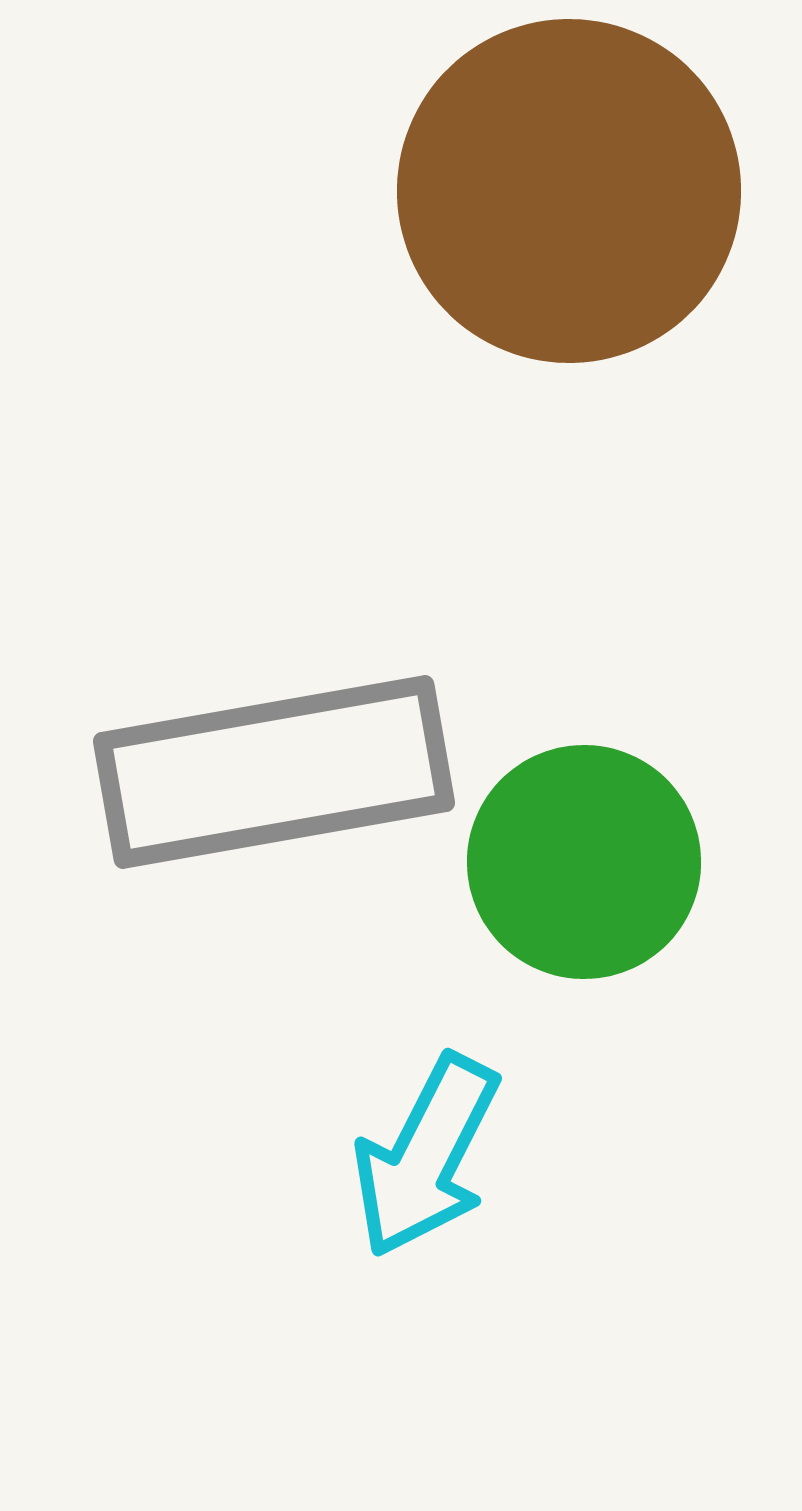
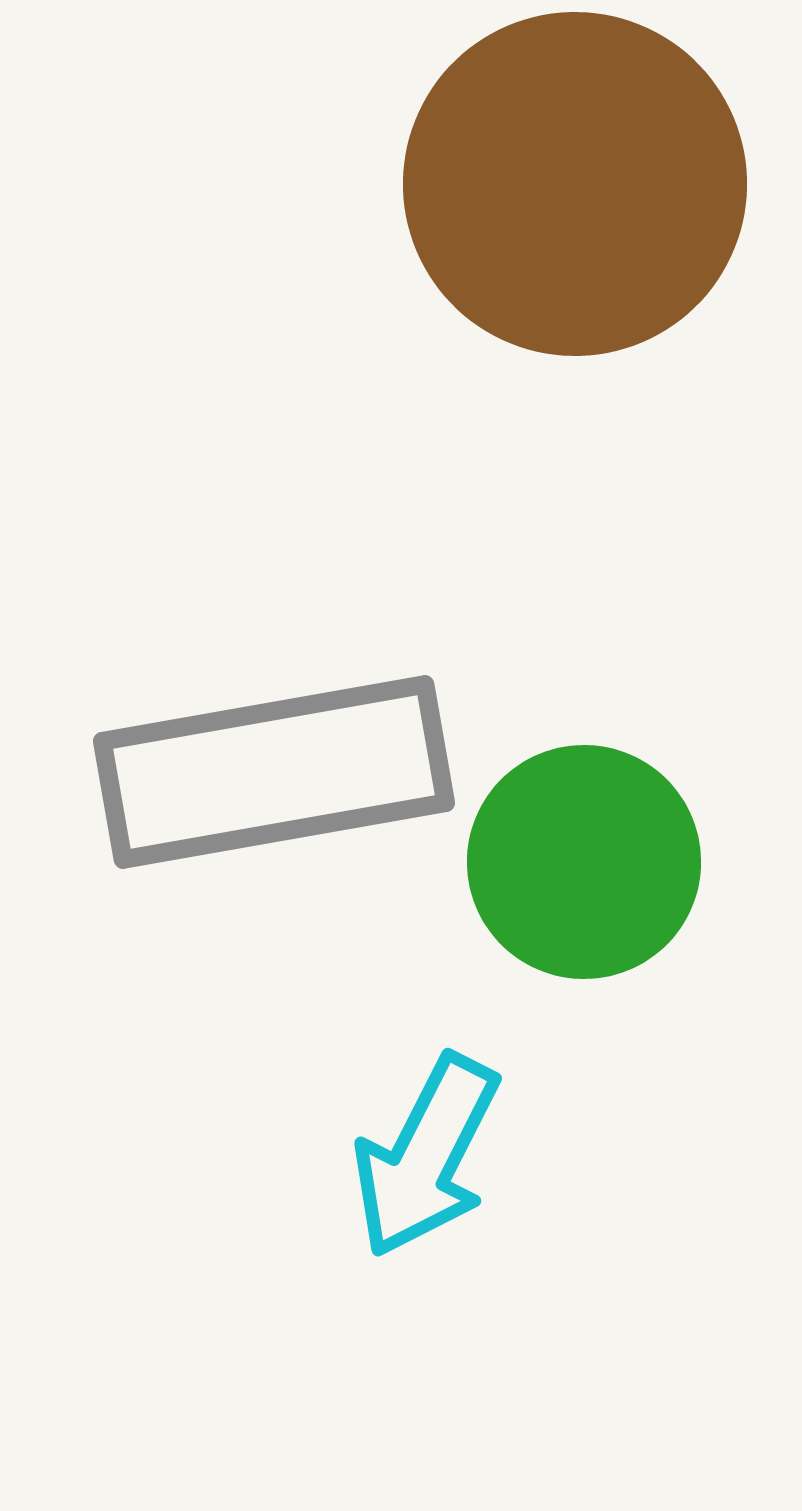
brown circle: moved 6 px right, 7 px up
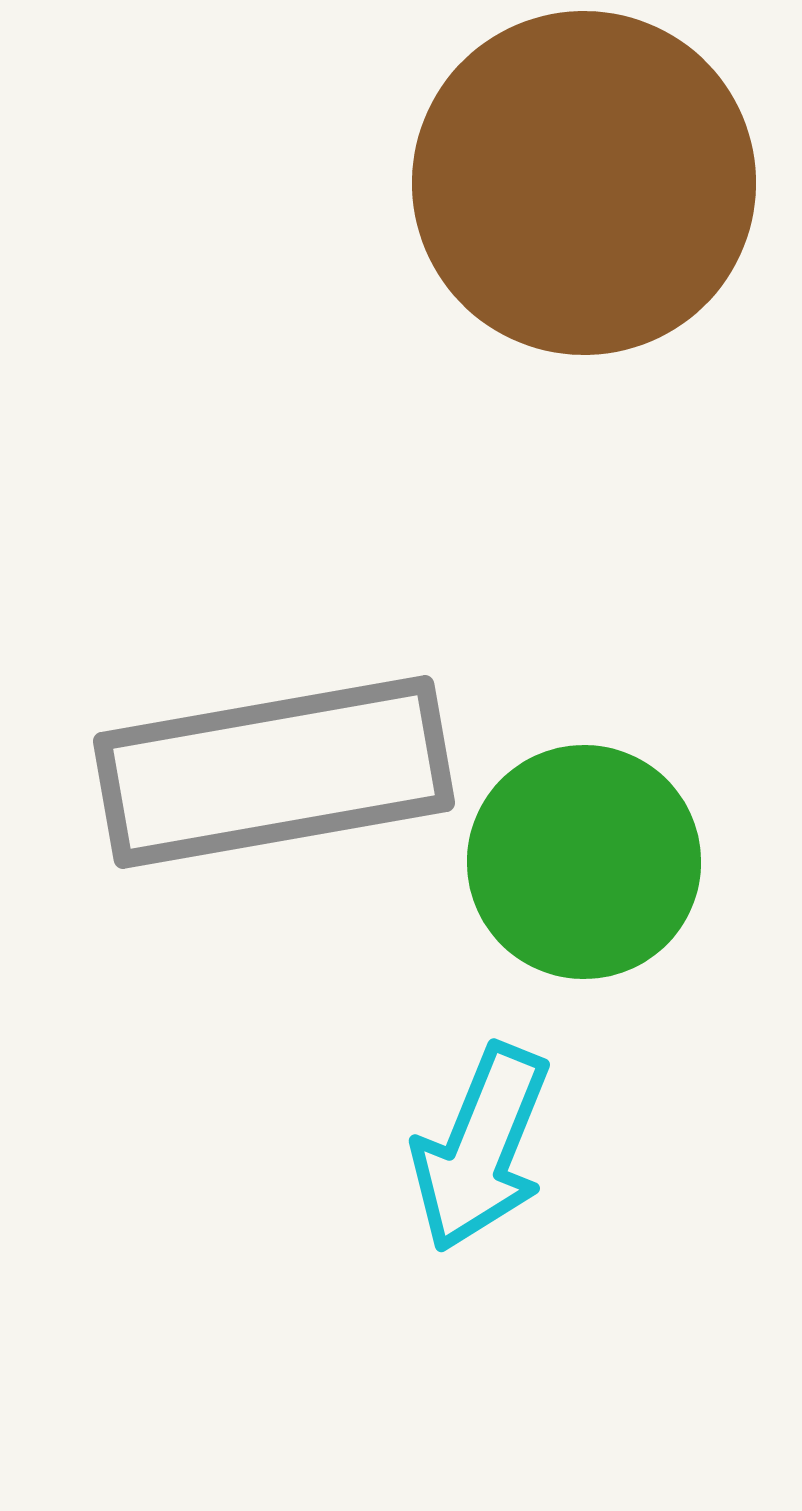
brown circle: moved 9 px right, 1 px up
cyan arrow: moved 55 px right, 8 px up; rotated 5 degrees counterclockwise
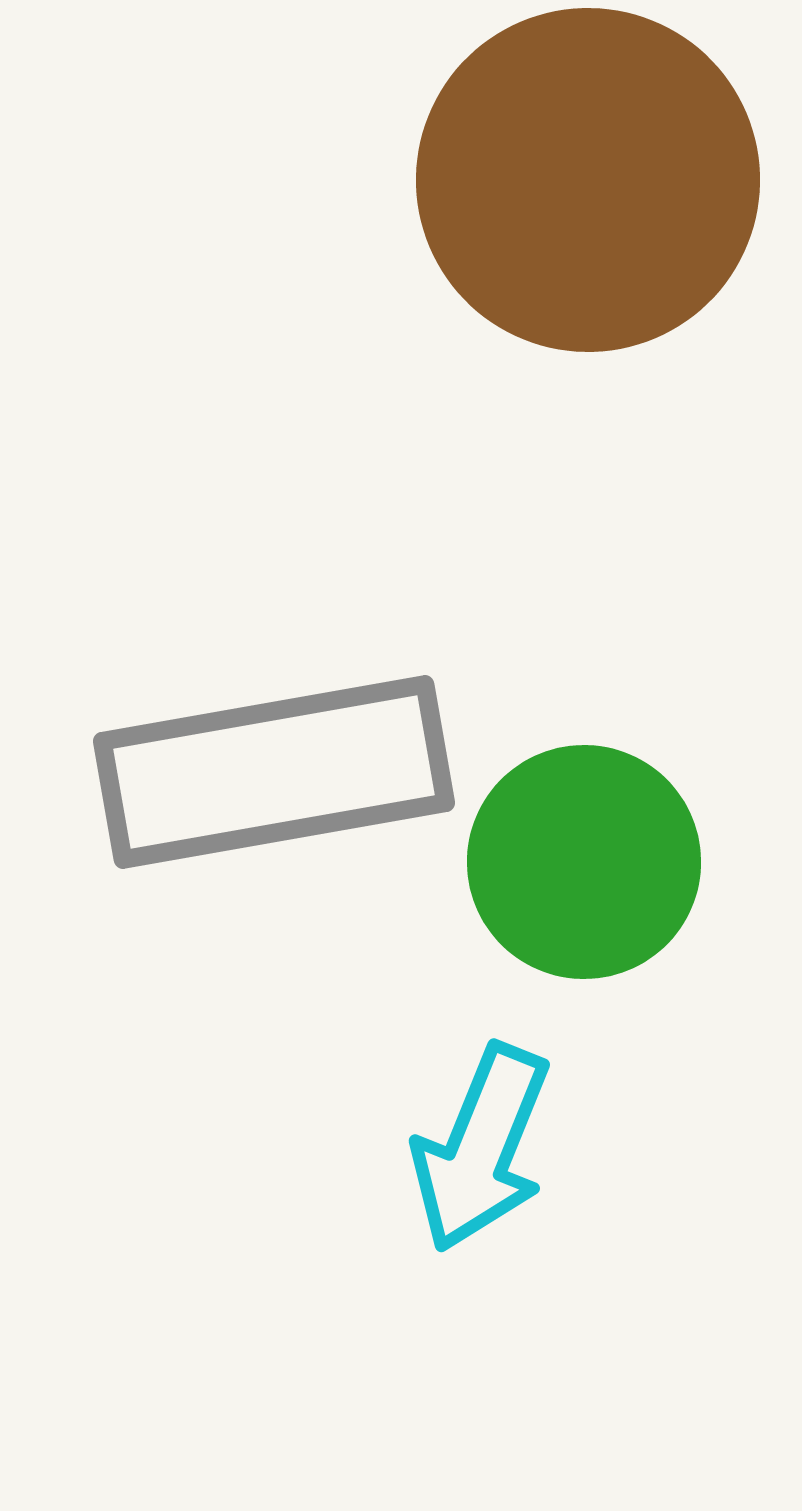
brown circle: moved 4 px right, 3 px up
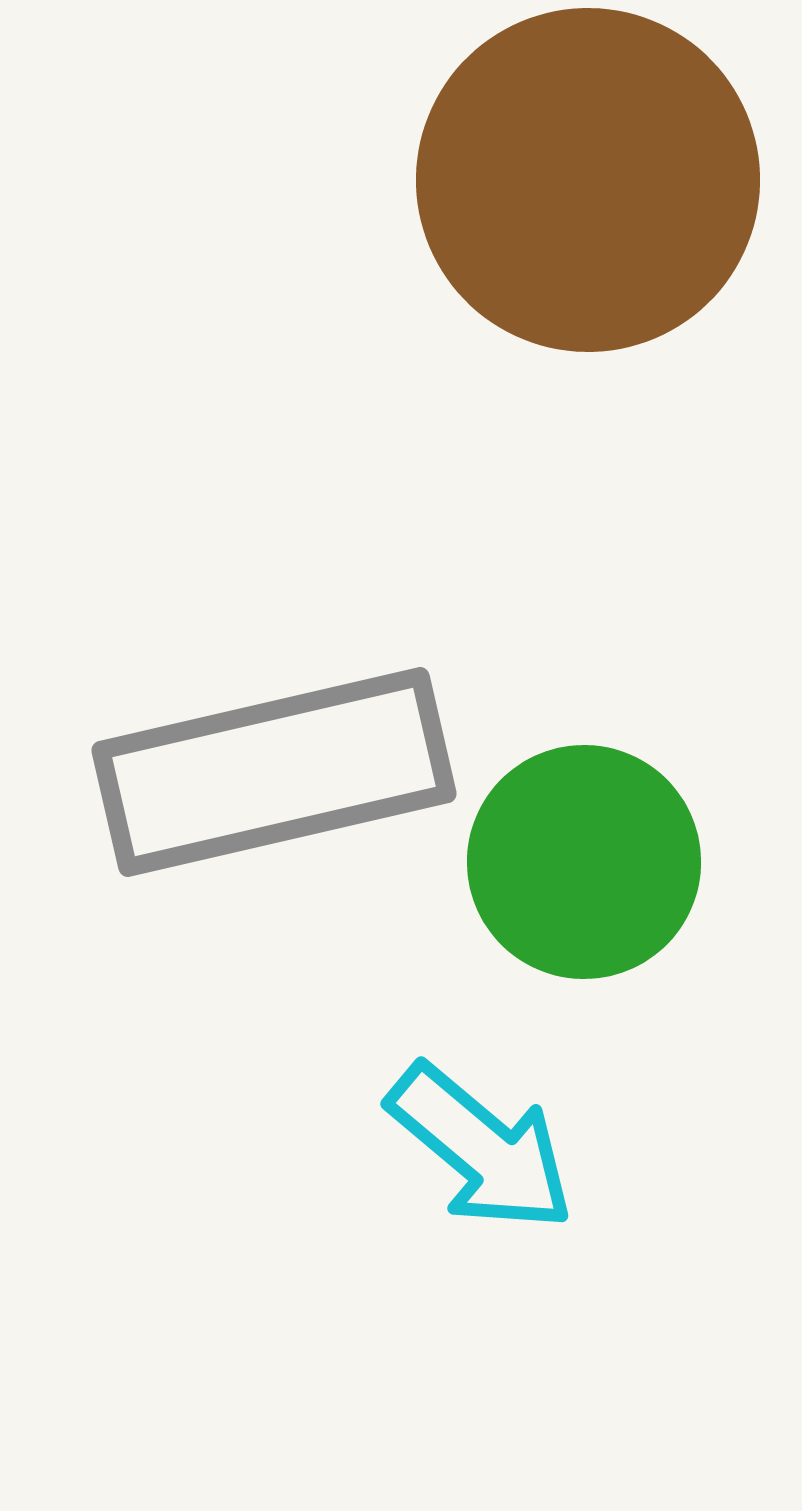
gray rectangle: rotated 3 degrees counterclockwise
cyan arrow: rotated 72 degrees counterclockwise
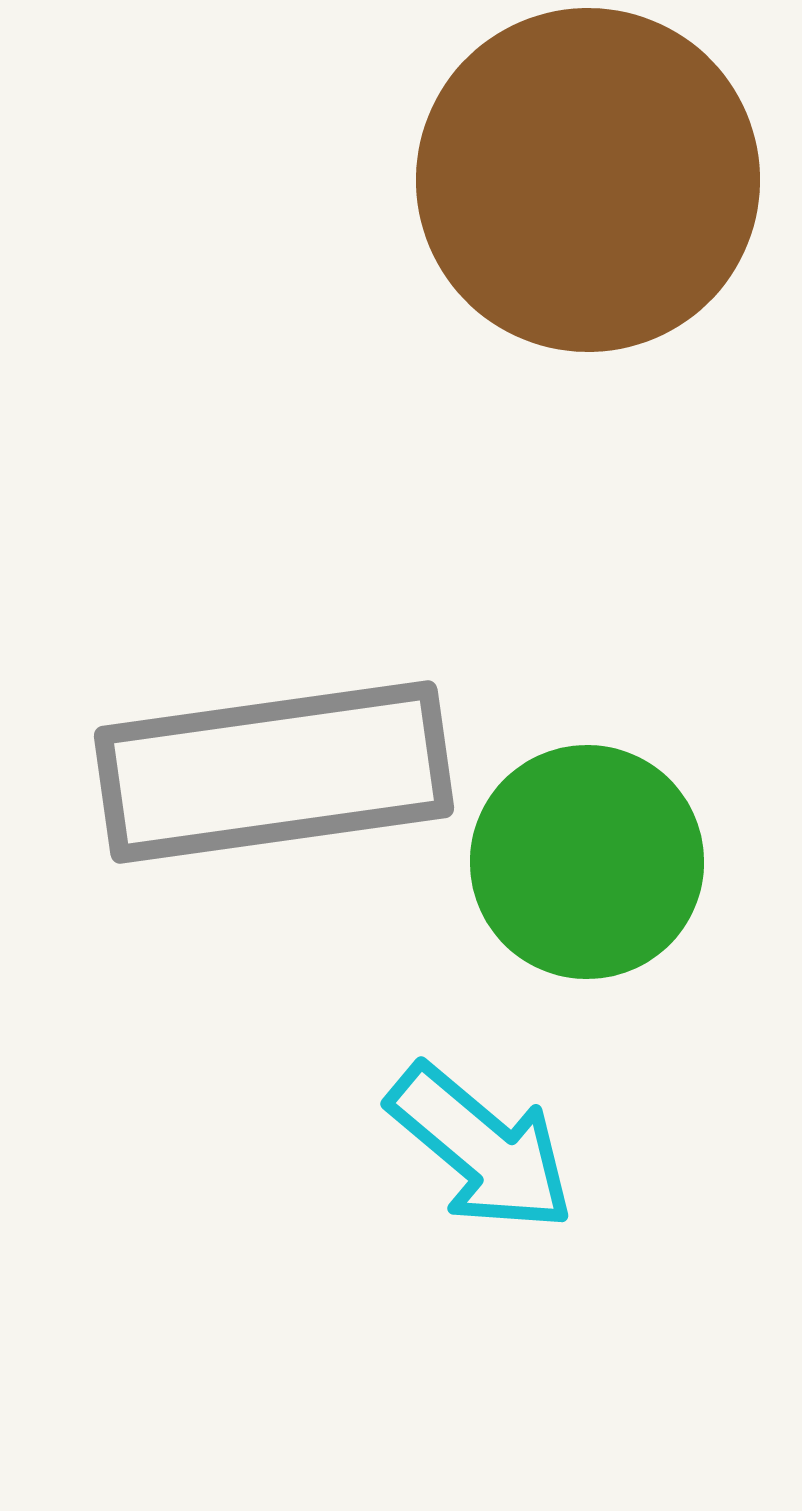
gray rectangle: rotated 5 degrees clockwise
green circle: moved 3 px right
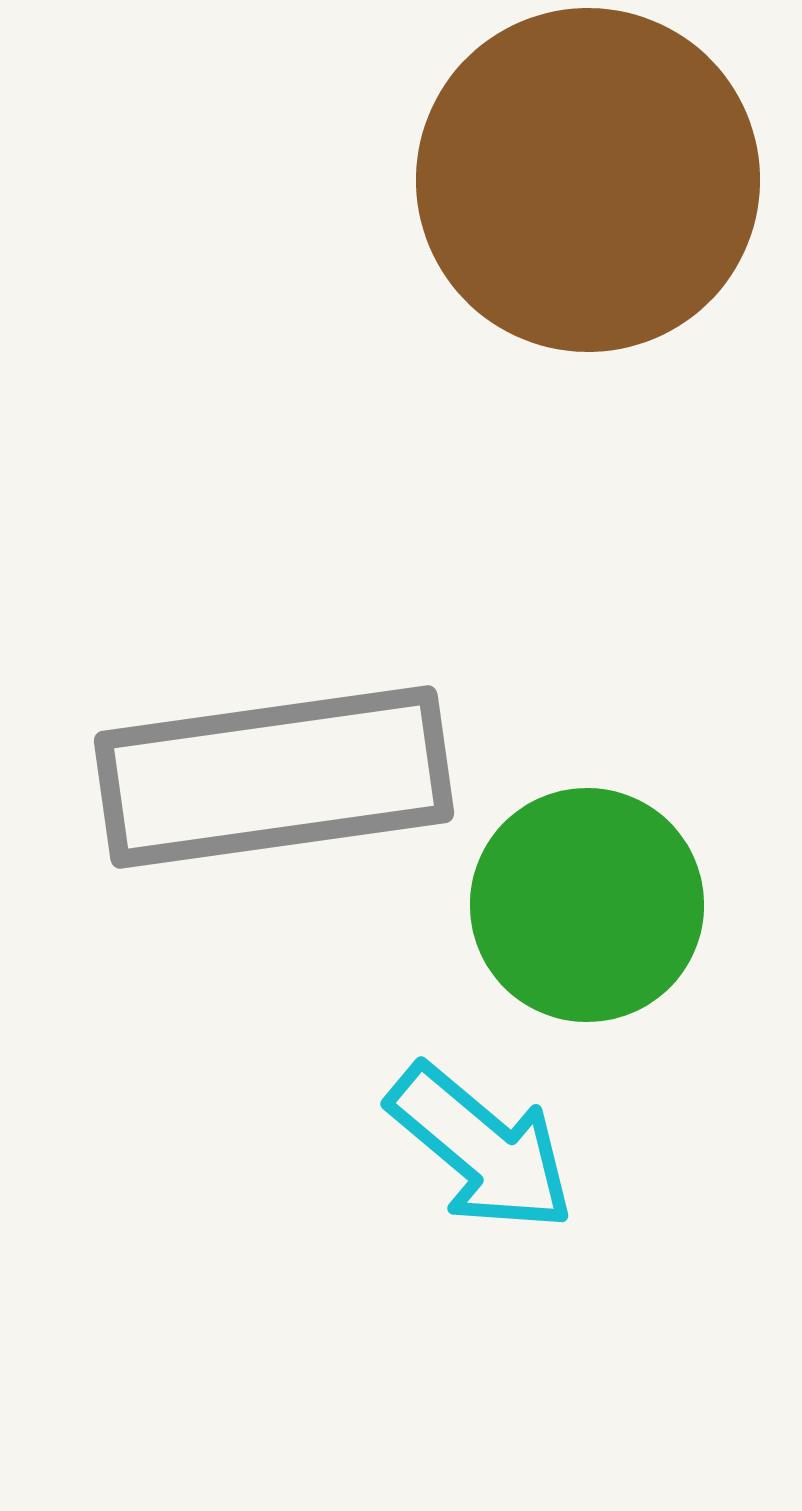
gray rectangle: moved 5 px down
green circle: moved 43 px down
